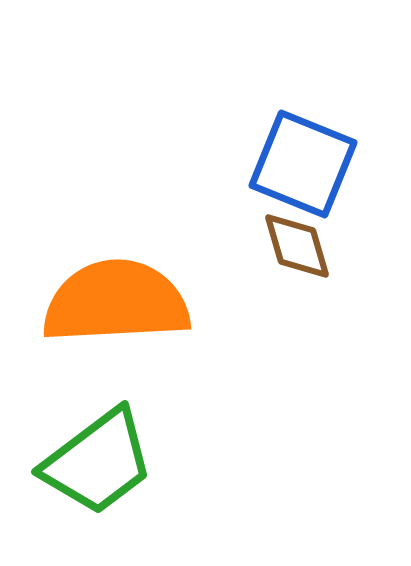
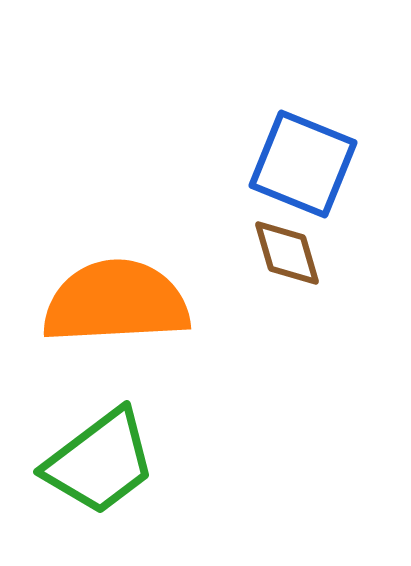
brown diamond: moved 10 px left, 7 px down
green trapezoid: moved 2 px right
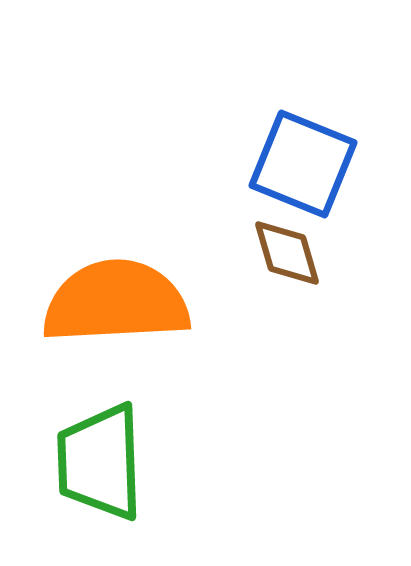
green trapezoid: rotated 125 degrees clockwise
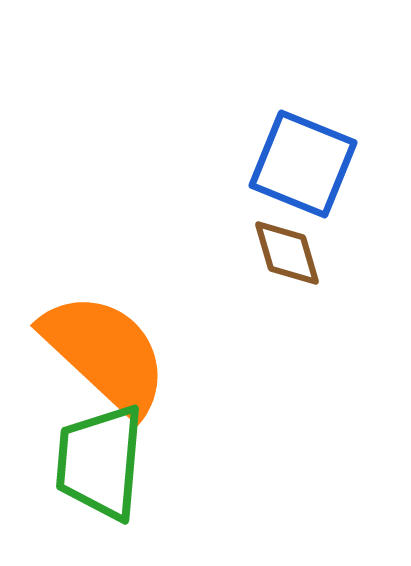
orange semicircle: moved 11 px left, 51 px down; rotated 46 degrees clockwise
green trapezoid: rotated 7 degrees clockwise
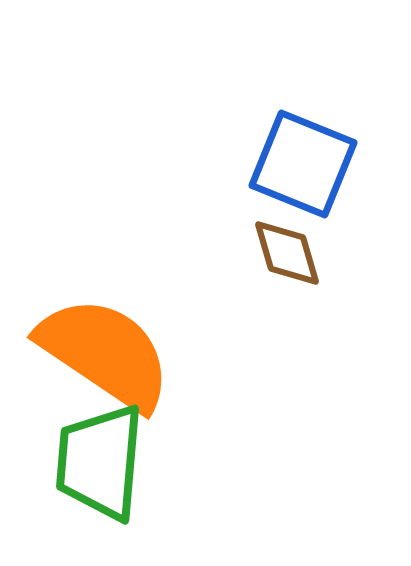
orange semicircle: rotated 9 degrees counterclockwise
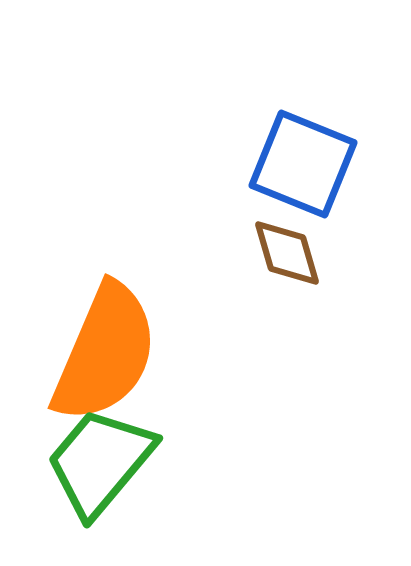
orange semicircle: rotated 79 degrees clockwise
green trapezoid: rotated 35 degrees clockwise
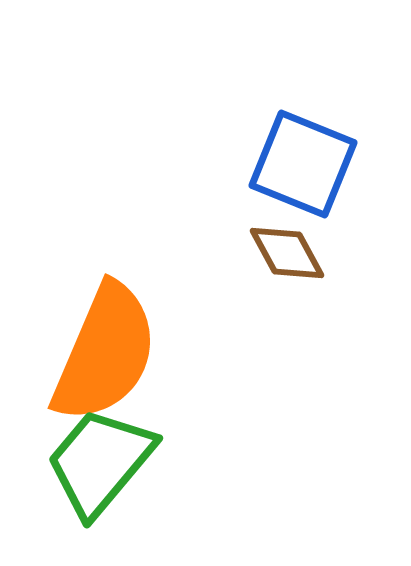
brown diamond: rotated 12 degrees counterclockwise
